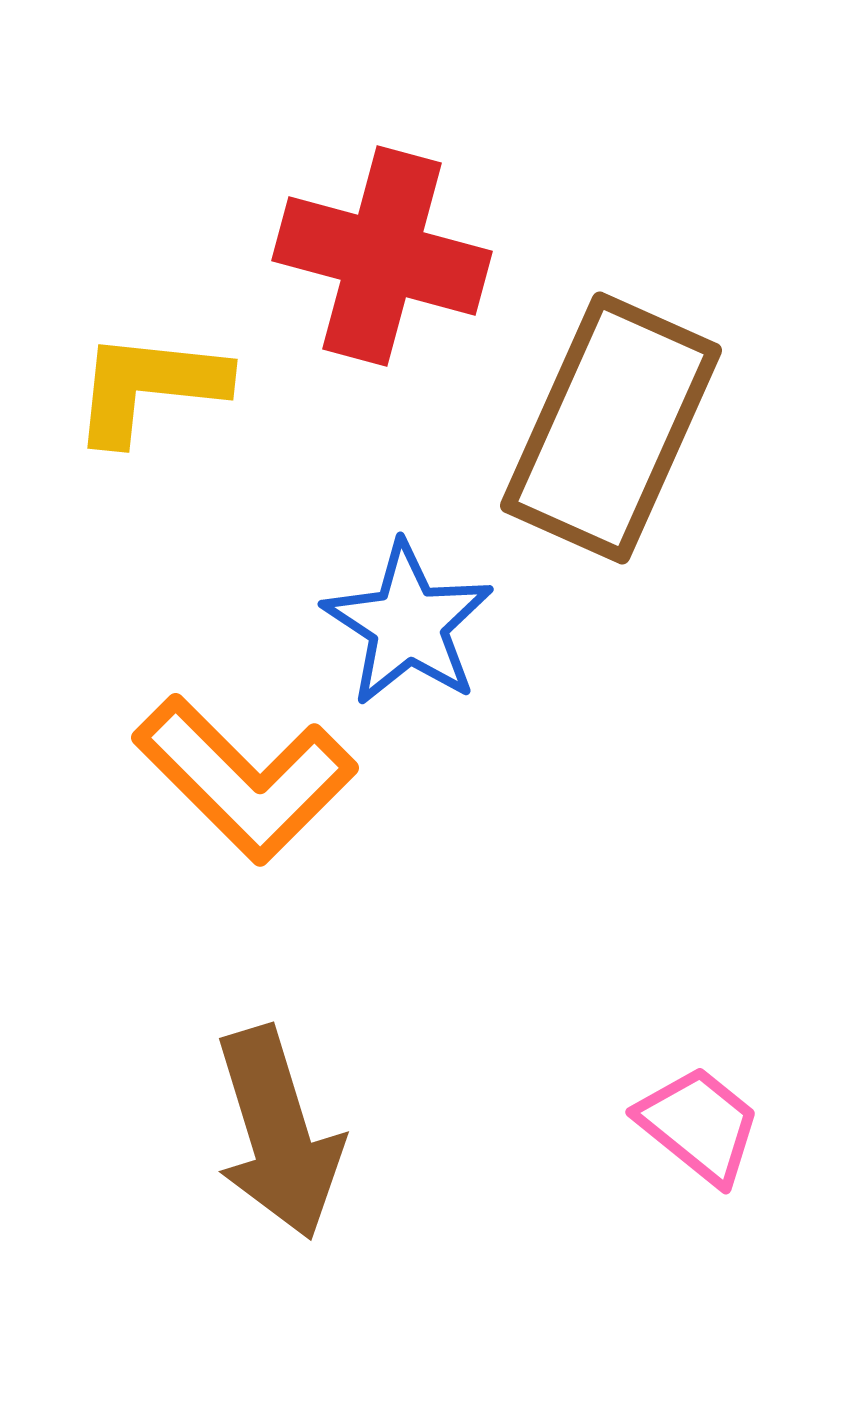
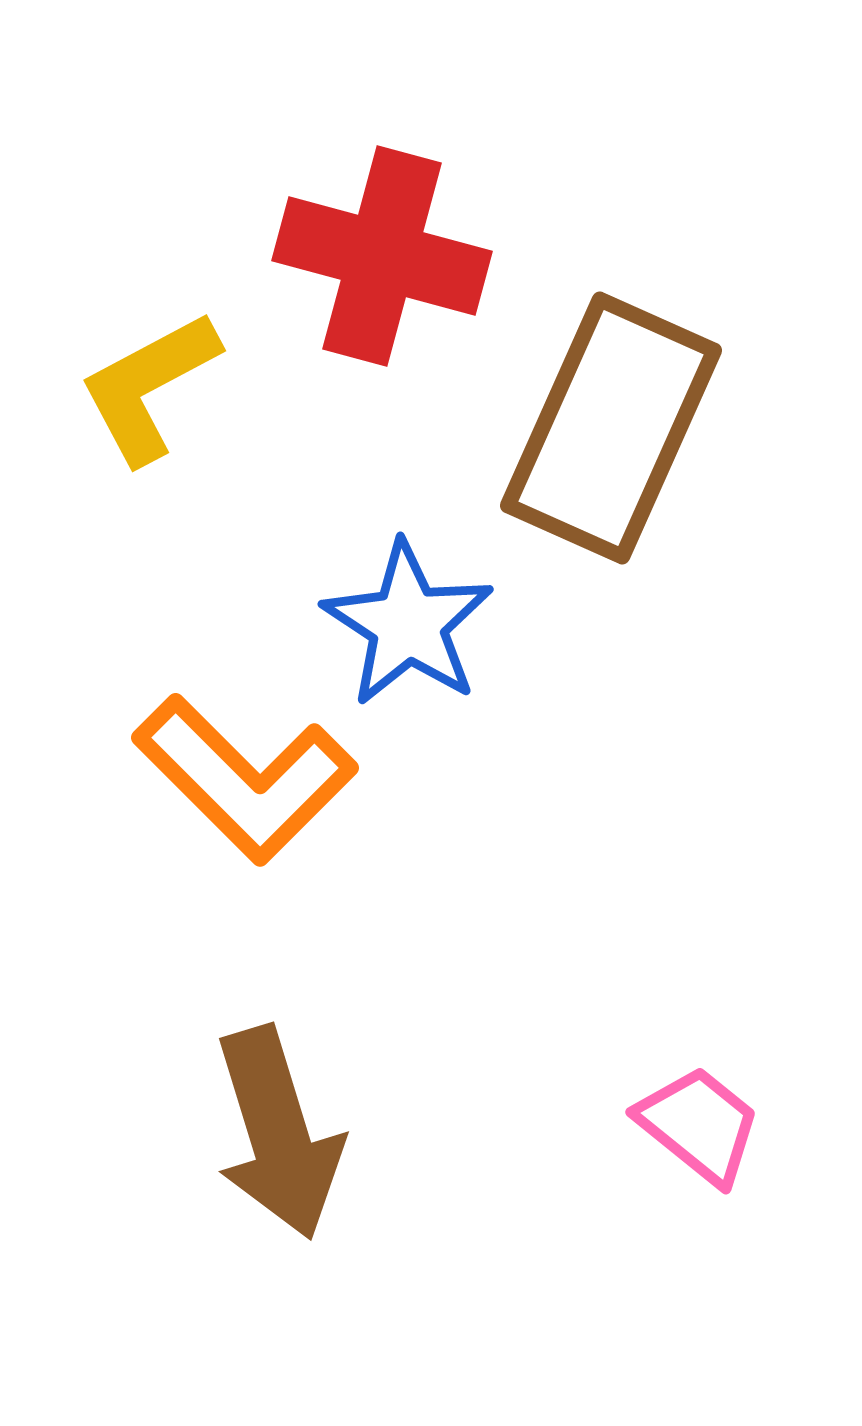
yellow L-shape: rotated 34 degrees counterclockwise
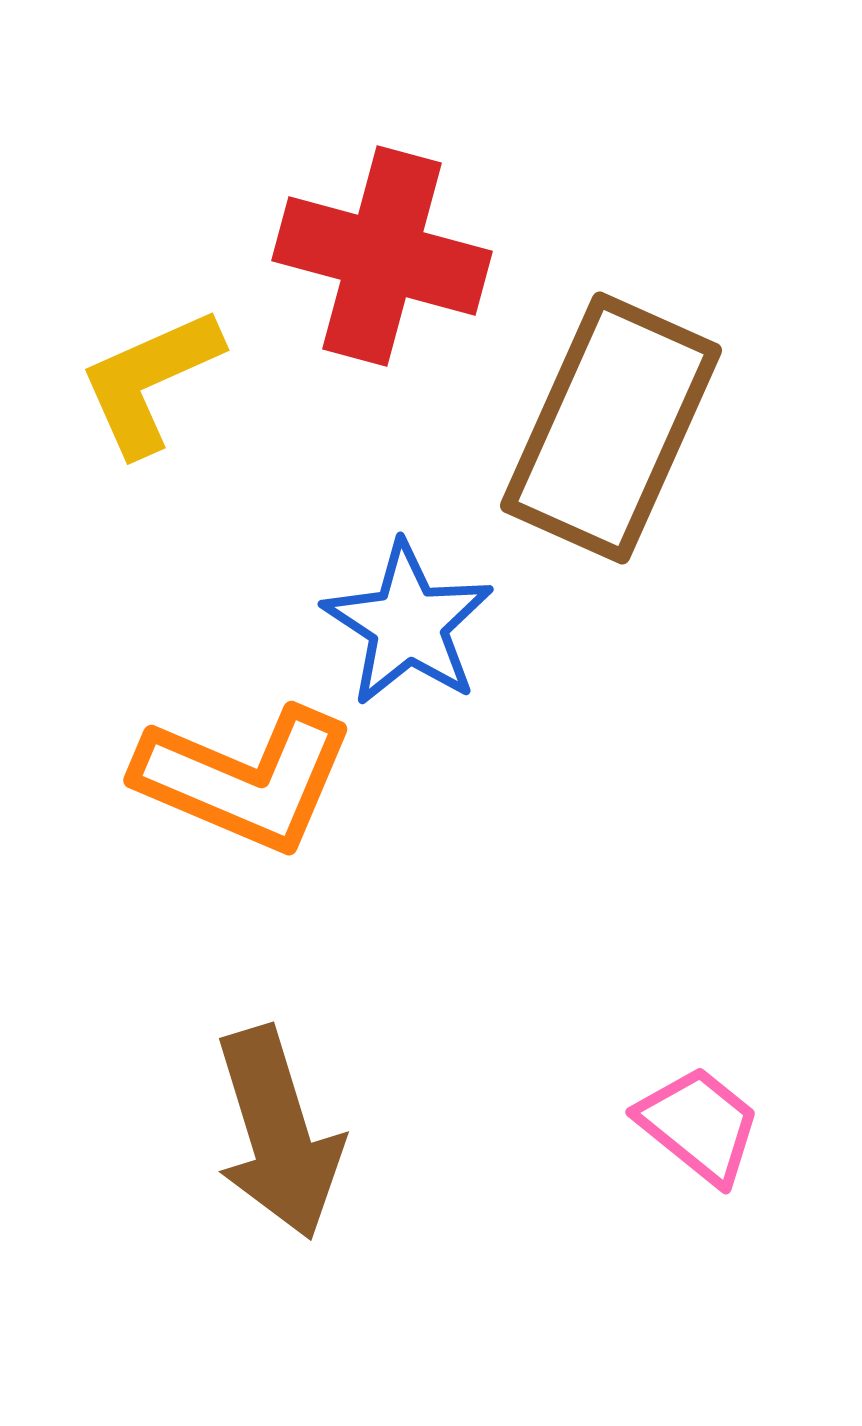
yellow L-shape: moved 1 px right, 6 px up; rotated 4 degrees clockwise
orange L-shape: rotated 22 degrees counterclockwise
